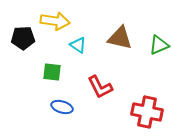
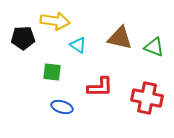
green triangle: moved 5 px left, 2 px down; rotated 45 degrees clockwise
red L-shape: rotated 64 degrees counterclockwise
red cross: moved 14 px up
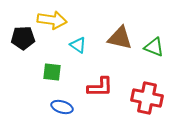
yellow arrow: moved 3 px left, 1 px up
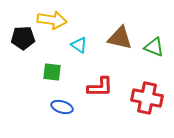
cyan triangle: moved 1 px right
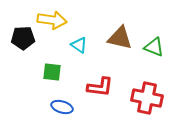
red L-shape: rotated 8 degrees clockwise
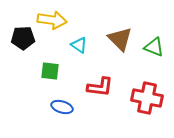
brown triangle: moved 1 px down; rotated 32 degrees clockwise
green square: moved 2 px left, 1 px up
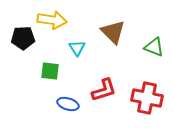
brown triangle: moved 7 px left, 7 px up
cyan triangle: moved 2 px left, 3 px down; rotated 24 degrees clockwise
red L-shape: moved 4 px right, 3 px down; rotated 24 degrees counterclockwise
blue ellipse: moved 6 px right, 3 px up
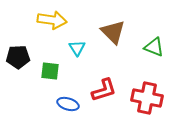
black pentagon: moved 5 px left, 19 px down
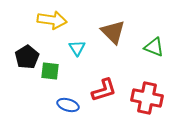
black pentagon: moved 9 px right; rotated 30 degrees counterclockwise
blue ellipse: moved 1 px down
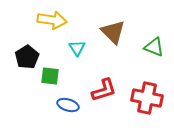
green square: moved 5 px down
